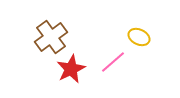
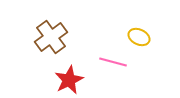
pink line: rotated 56 degrees clockwise
red star: moved 2 px left, 11 px down
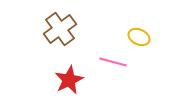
brown cross: moved 9 px right, 8 px up
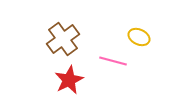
brown cross: moved 3 px right, 10 px down
pink line: moved 1 px up
